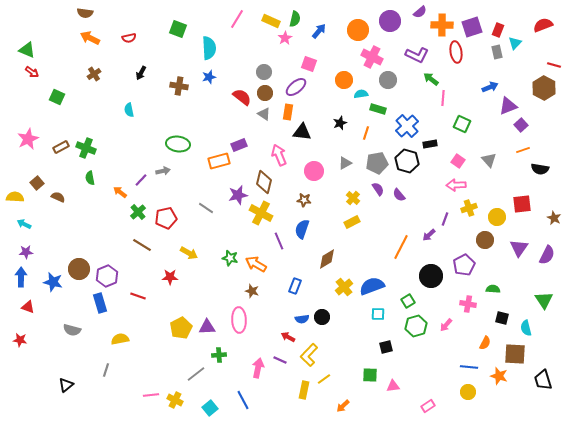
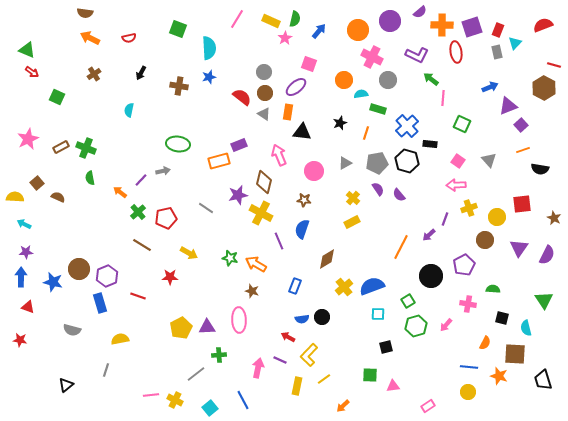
cyan semicircle at (129, 110): rotated 24 degrees clockwise
black rectangle at (430, 144): rotated 16 degrees clockwise
yellow rectangle at (304, 390): moved 7 px left, 4 px up
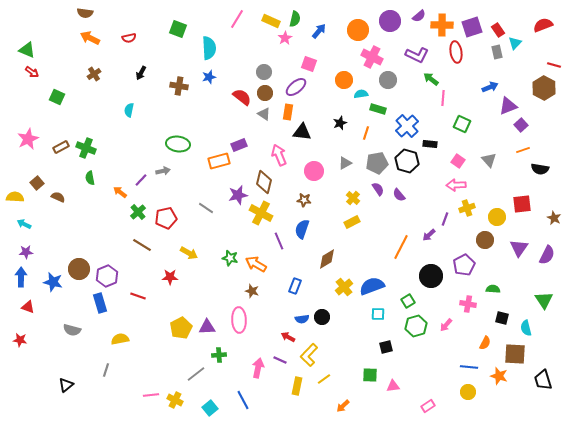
purple semicircle at (420, 12): moved 1 px left, 4 px down
red rectangle at (498, 30): rotated 56 degrees counterclockwise
yellow cross at (469, 208): moved 2 px left
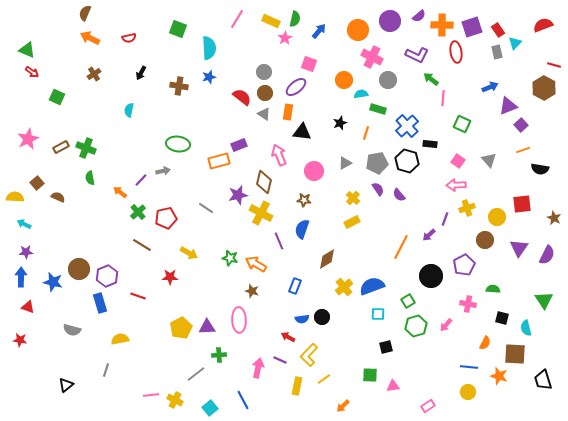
brown semicircle at (85, 13): rotated 105 degrees clockwise
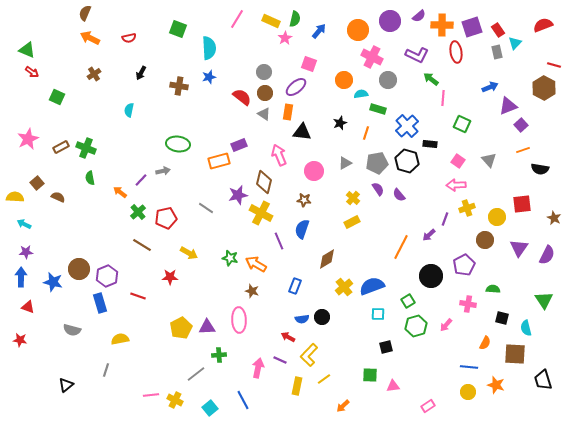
orange star at (499, 376): moved 3 px left, 9 px down
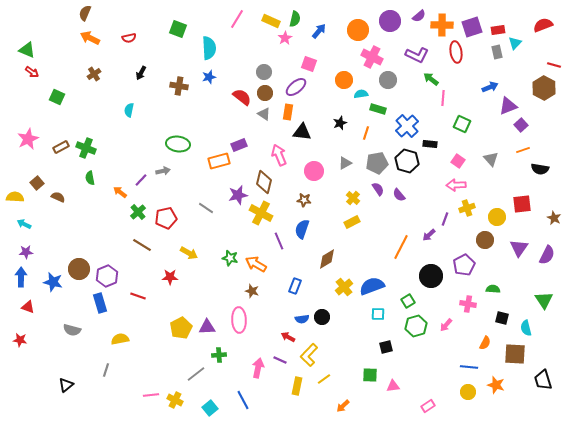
red rectangle at (498, 30): rotated 64 degrees counterclockwise
gray triangle at (489, 160): moved 2 px right, 1 px up
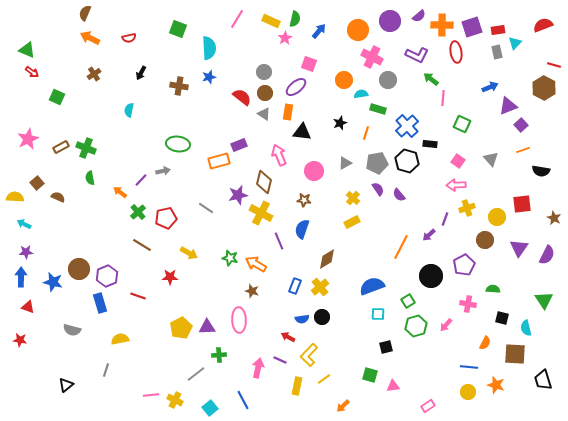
black semicircle at (540, 169): moved 1 px right, 2 px down
yellow cross at (344, 287): moved 24 px left
green square at (370, 375): rotated 14 degrees clockwise
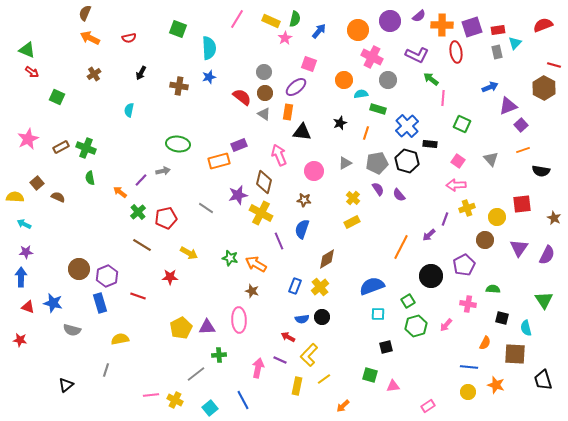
blue star at (53, 282): moved 21 px down
